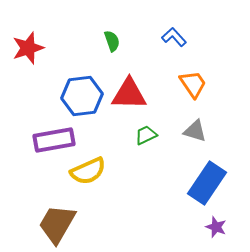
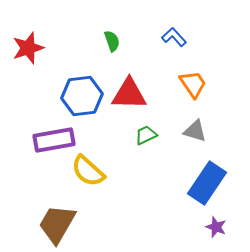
yellow semicircle: rotated 66 degrees clockwise
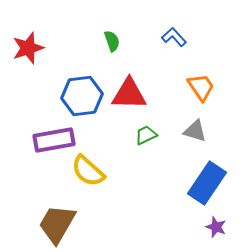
orange trapezoid: moved 8 px right, 3 px down
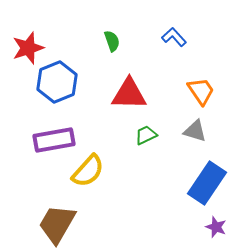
orange trapezoid: moved 4 px down
blue hexagon: moved 25 px left, 14 px up; rotated 15 degrees counterclockwise
yellow semicircle: rotated 90 degrees counterclockwise
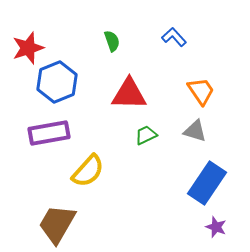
purple rectangle: moved 5 px left, 7 px up
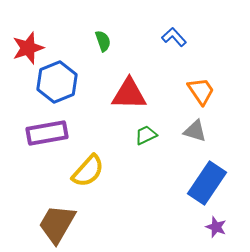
green semicircle: moved 9 px left
purple rectangle: moved 2 px left
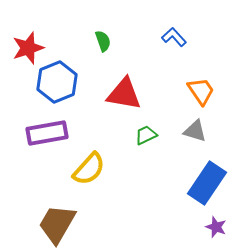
red triangle: moved 5 px left; rotated 9 degrees clockwise
yellow semicircle: moved 1 px right, 2 px up
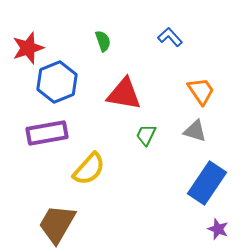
blue L-shape: moved 4 px left
green trapezoid: rotated 40 degrees counterclockwise
purple star: moved 2 px right, 2 px down
